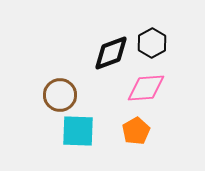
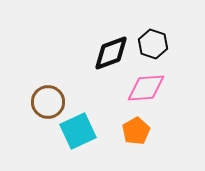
black hexagon: moved 1 px right, 1 px down; rotated 12 degrees counterclockwise
brown circle: moved 12 px left, 7 px down
cyan square: rotated 27 degrees counterclockwise
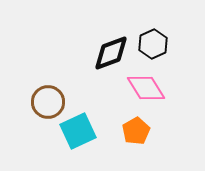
black hexagon: rotated 16 degrees clockwise
pink diamond: rotated 63 degrees clockwise
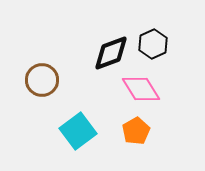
pink diamond: moved 5 px left, 1 px down
brown circle: moved 6 px left, 22 px up
cyan square: rotated 12 degrees counterclockwise
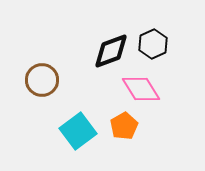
black diamond: moved 2 px up
orange pentagon: moved 12 px left, 5 px up
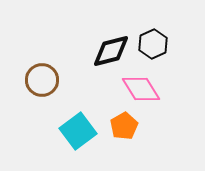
black diamond: rotated 6 degrees clockwise
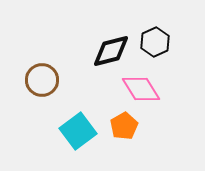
black hexagon: moved 2 px right, 2 px up
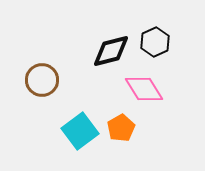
pink diamond: moved 3 px right
orange pentagon: moved 3 px left, 2 px down
cyan square: moved 2 px right
